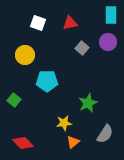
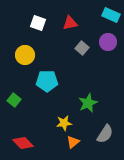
cyan rectangle: rotated 66 degrees counterclockwise
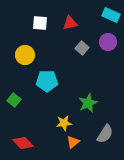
white square: moved 2 px right; rotated 14 degrees counterclockwise
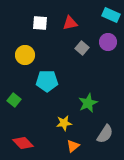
orange triangle: moved 4 px down
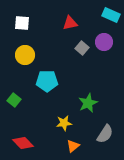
white square: moved 18 px left
purple circle: moved 4 px left
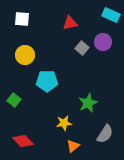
white square: moved 4 px up
purple circle: moved 1 px left
red diamond: moved 2 px up
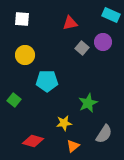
gray semicircle: moved 1 px left
red diamond: moved 10 px right; rotated 30 degrees counterclockwise
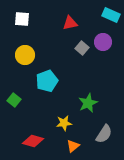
cyan pentagon: rotated 20 degrees counterclockwise
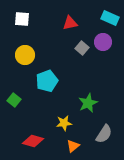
cyan rectangle: moved 1 px left, 3 px down
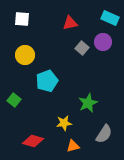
orange triangle: rotated 24 degrees clockwise
